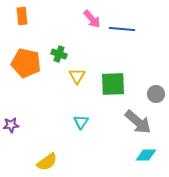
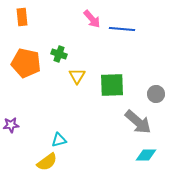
orange rectangle: moved 1 px down
green square: moved 1 px left, 1 px down
cyan triangle: moved 22 px left, 18 px down; rotated 42 degrees clockwise
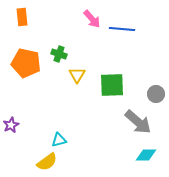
yellow triangle: moved 1 px up
purple star: rotated 21 degrees counterclockwise
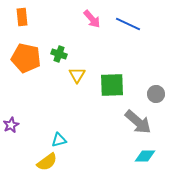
blue line: moved 6 px right, 5 px up; rotated 20 degrees clockwise
orange pentagon: moved 5 px up
cyan diamond: moved 1 px left, 1 px down
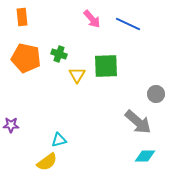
green square: moved 6 px left, 19 px up
purple star: rotated 28 degrees clockwise
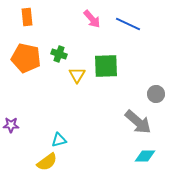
orange rectangle: moved 5 px right
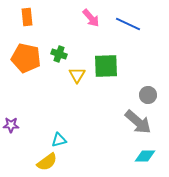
pink arrow: moved 1 px left, 1 px up
gray circle: moved 8 px left, 1 px down
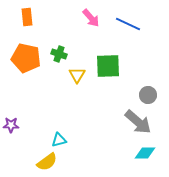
green square: moved 2 px right
cyan diamond: moved 3 px up
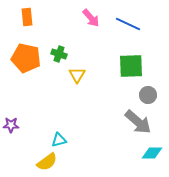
green square: moved 23 px right
cyan diamond: moved 7 px right
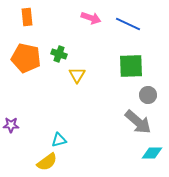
pink arrow: rotated 30 degrees counterclockwise
